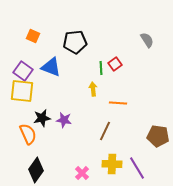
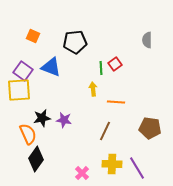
gray semicircle: rotated 147 degrees counterclockwise
yellow square: moved 3 px left, 1 px up; rotated 10 degrees counterclockwise
orange line: moved 2 px left, 1 px up
brown pentagon: moved 8 px left, 8 px up
black diamond: moved 11 px up
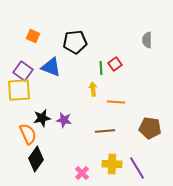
brown line: rotated 60 degrees clockwise
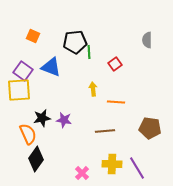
green line: moved 12 px left, 16 px up
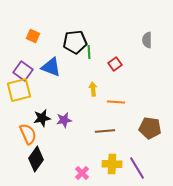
yellow square: rotated 10 degrees counterclockwise
purple star: rotated 21 degrees counterclockwise
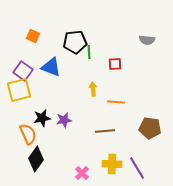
gray semicircle: rotated 84 degrees counterclockwise
red square: rotated 32 degrees clockwise
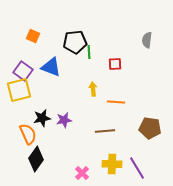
gray semicircle: rotated 91 degrees clockwise
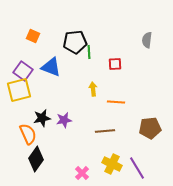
brown pentagon: rotated 15 degrees counterclockwise
yellow cross: rotated 24 degrees clockwise
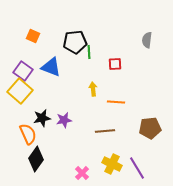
yellow square: moved 1 px right, 1 px down; rotated 35 degrees counterclockwise
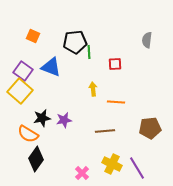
orange semicircle: rotated 145 degrees clockwise
